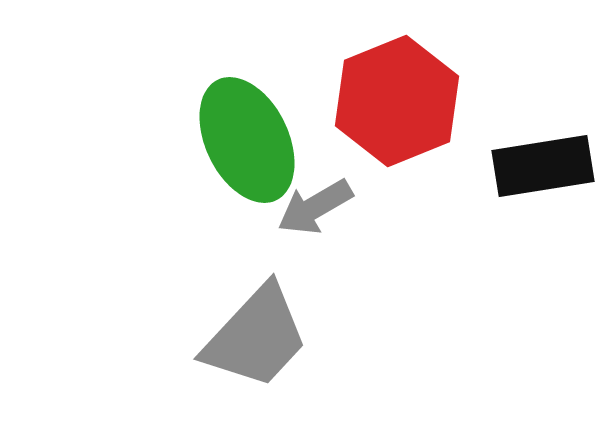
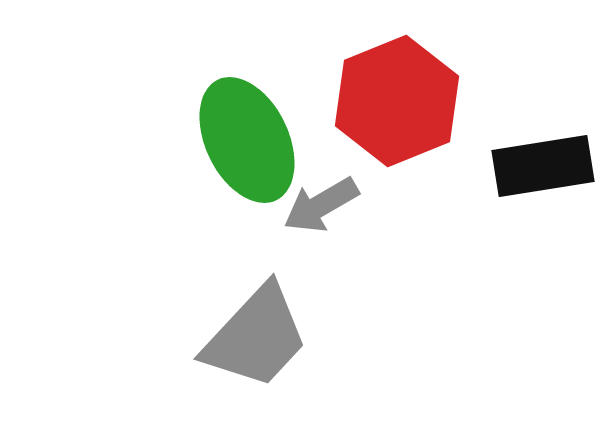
gray arrow: moved 6 px right, 2 px up
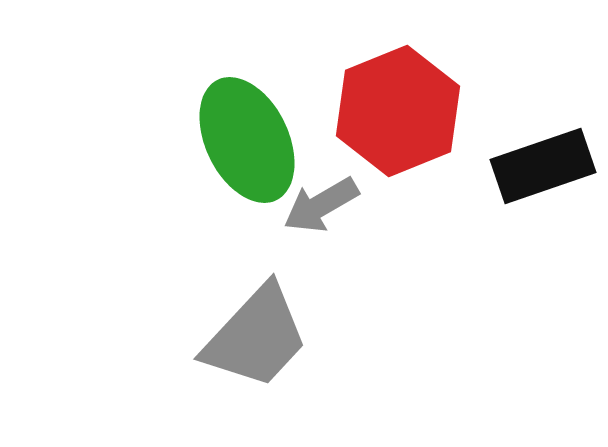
red hexagon: moved 1 px right, 10 px down
black rectangle: rotated 10 degrees counterclockwise
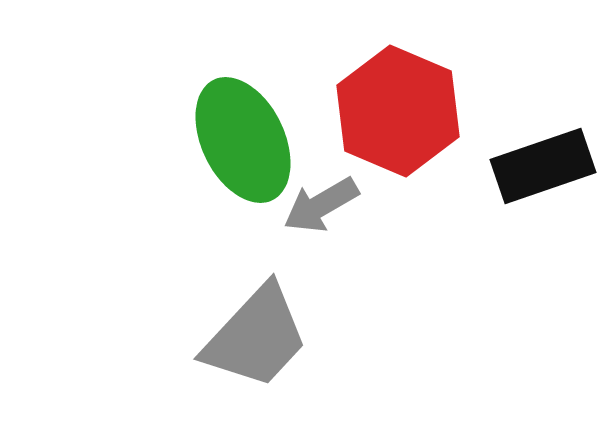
red hexagon: rotated 15 degrees counterclockwise
green ellipse: moved 4 px left
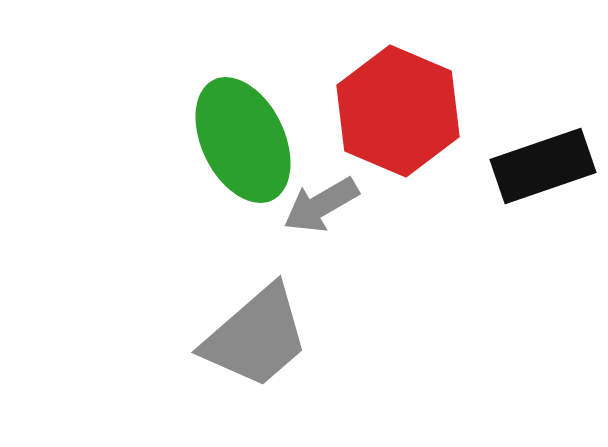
gray trapezoid: rotated 6 degrees clockwise
